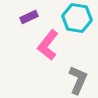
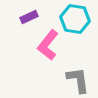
cyan hexagon: moved 2 px left, 1 px down
gray L-shape: rotated 32 degrees counterclockwise
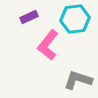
cyan hexagon: rotated 16 degrees counterclockwise
gray L-shape: rotated 64 degrees counterclockwise
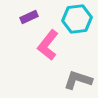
cyan hexagon: moved 2 px right
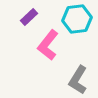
purple rectangle: rotated 18 degrees counterclockwise
gray L-shape: rotated 76 degrees counterclockwise
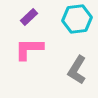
pink L-shape: moved 19 px left, 4 px down; rotated 52 degrees clockwise
gray L-shape: moved 1 px left, 10 px up
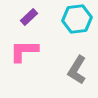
pink L-shape: moved 5 px left, 2 px down
